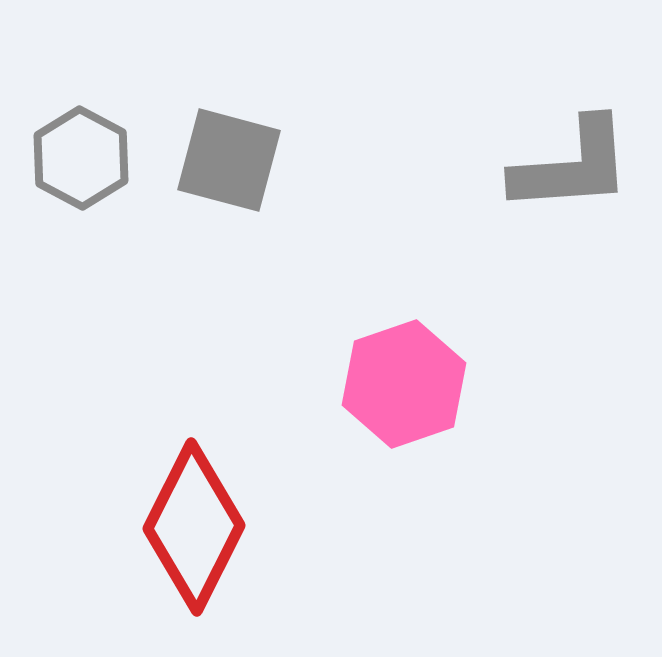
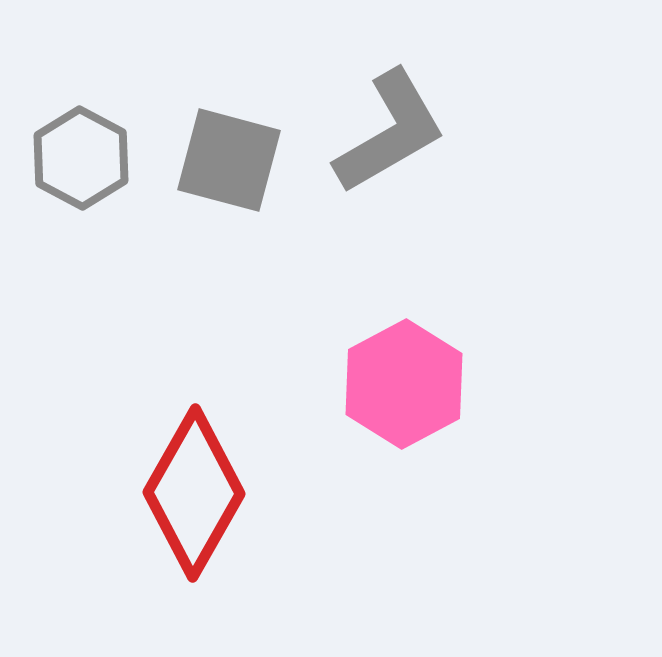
gray L-shape: moved 182 px left, 34 px up; rotated 26 degrees counterclockwise
pink hexagon: rotated 9 degrees counterclockwise
red diamond: moved 34 px up; rotated 3 degrees clockwise
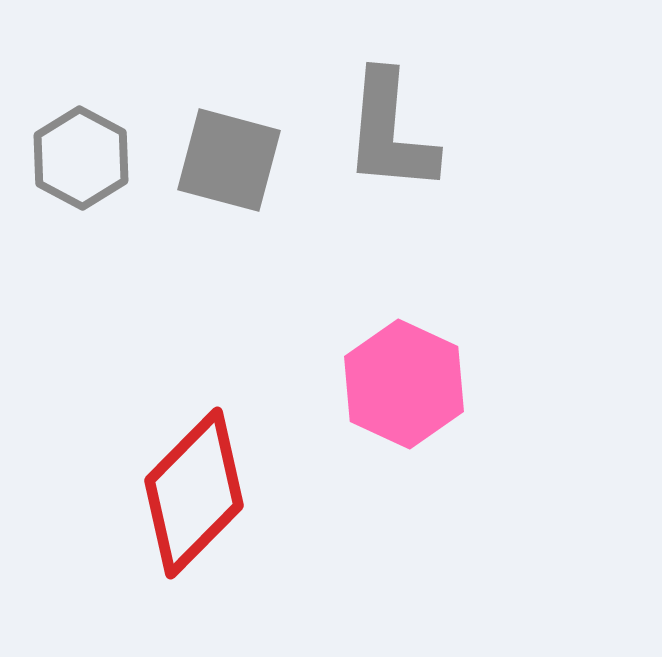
gray L-shape: rotated 125 degrees clockwise
pink hexagon: rotated 7 degrees counterclockwise
red diamond: rotated 15 degrees clockwise
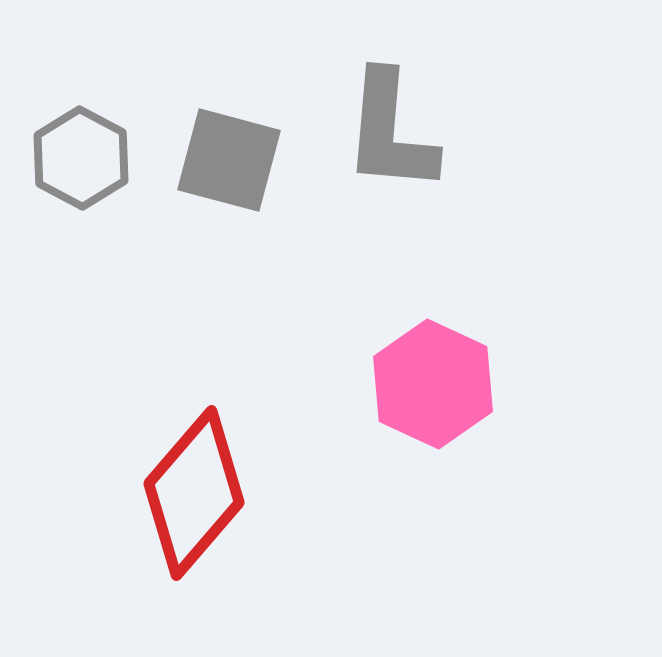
pink hexagon: moved 29 px right
red diamond: rotated 4 degrees counterclockwise
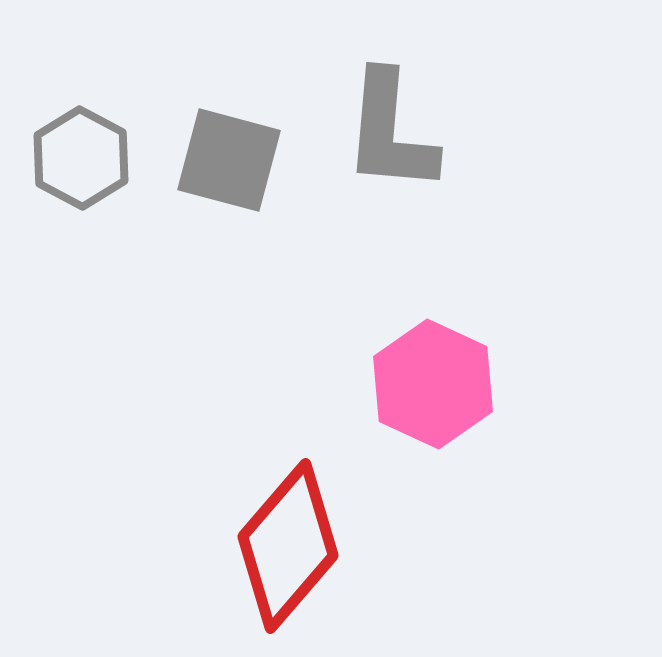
red diamond: moved 94 px right, 53 px down
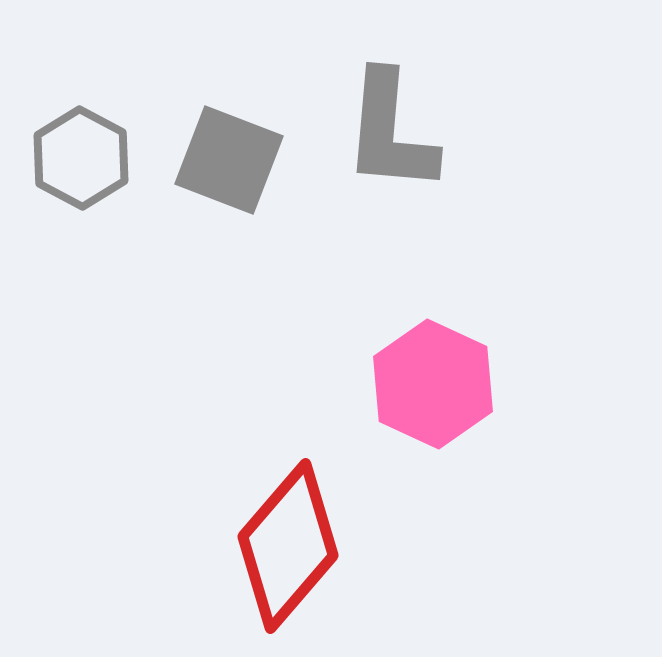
gray square: rotated 6 degrees clockwise
